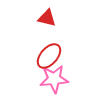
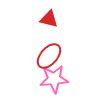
red triangle: moved 2 px right, 1 px down
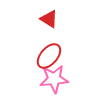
red triangle: rotated 18 degrees clockwise
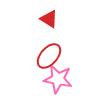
pink star: moved 4 px right; rotated 16 degrees clockwise
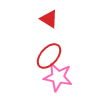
pink star: moved 2 px up
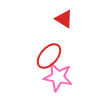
red triangle: moved 15 px right
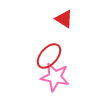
pink star: moved 3 px left
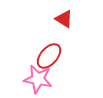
pink star: moved 17 px left, 2 px down
